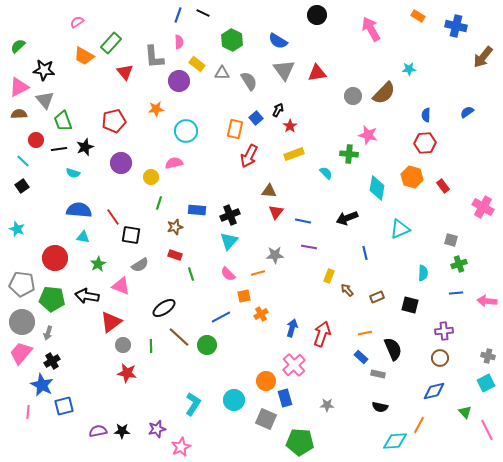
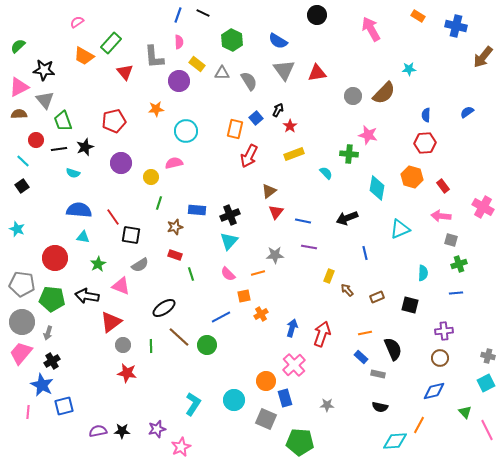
brown triangle at (269, 191): rotated 42 degrees counterclockwise
pink arrow at (487, 301): moved 46 px left, 85 px up
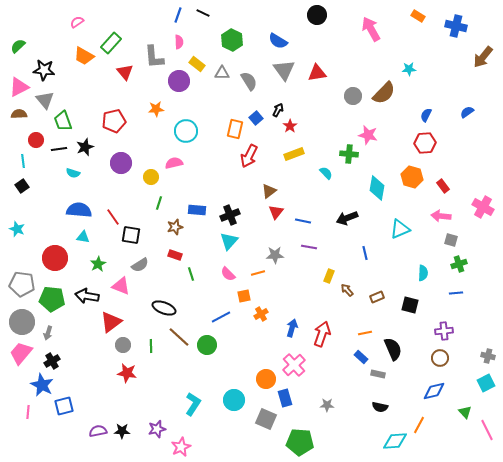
blue semicircle at (426, 115): rotated 24 degrees clockwise
cyan line at (23, 161): rotated 40 degrees clockwise
black ellipse at (164, 308): rotated 55 degrees clockwise
orange circle at (266, 381): moved 2 px up
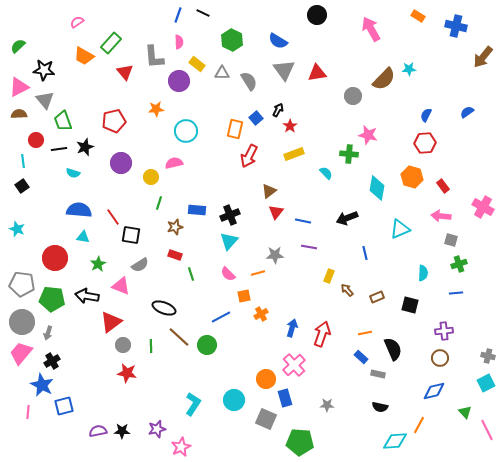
brown semicircle at (384, 93): moved 14 px up
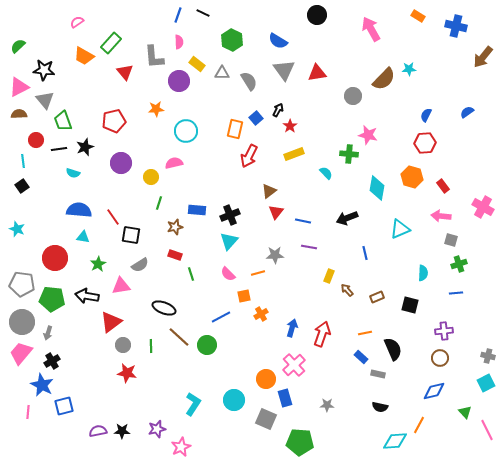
pink triangle at (121, 286): rotated 30 degrees counterclockwise
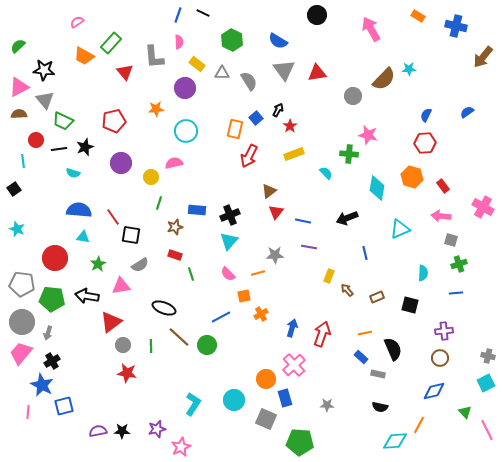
purple circle at (179, 81): moved 6 px right, 7 px down
green trapezoid at (63, 121): rotated 45 degrees counterclockwise
black square at (22, 186): moved 8 px left, 3 px down
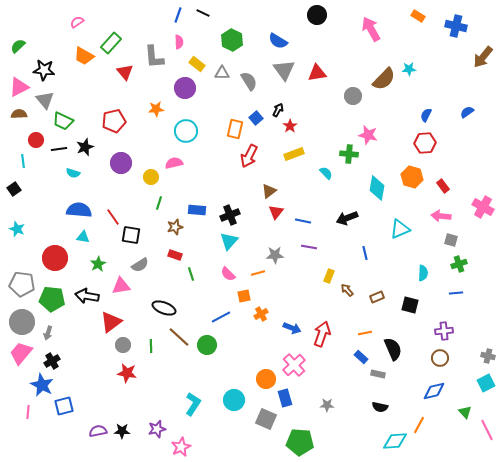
blue arrow at (292, 328): rotated 96 degrees clockwise
